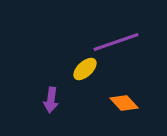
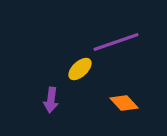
yellow ellipse: moved 5 px left
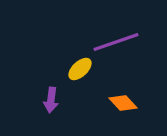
orange diamond: moved 1 px left
